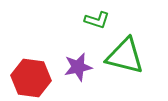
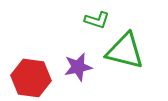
green triangle: moved 5 px up
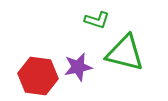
green triangle: moved 2 px down
red hexagon: moved 7 px right, 2 px up
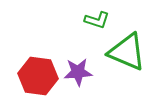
green triangle: moved 2 px right, 1 px up; rotated 9 degrees clockwise
purple star: moved 5 px down; rotated 8 degrees clockwise
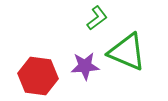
green L-shape: moved 2 px up; rotated 55 degrees counterclockwise
purple star: moved 7 px right, 6 px up
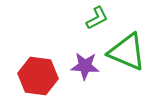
green L-shape: rotated 10 degrees clockwise
purple star: rotated 8 degrees clockwise
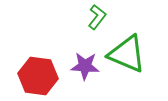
green L-shape: moved 1 px up; rotated 25 degrees counterclockwise
green triangle: moved 2 px down
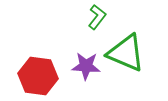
green triangle: moved 1 px left, 1 px up
purple star: moved 1 px right
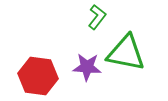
green triangle: rotated 12 degrees counterclockwise
purple star: moved 1 px right, 1 px down
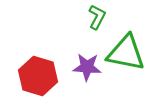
green L-shape: rotated 10 degrees counterclockwise
red hexagon: rotated 9 degrees clockwise
